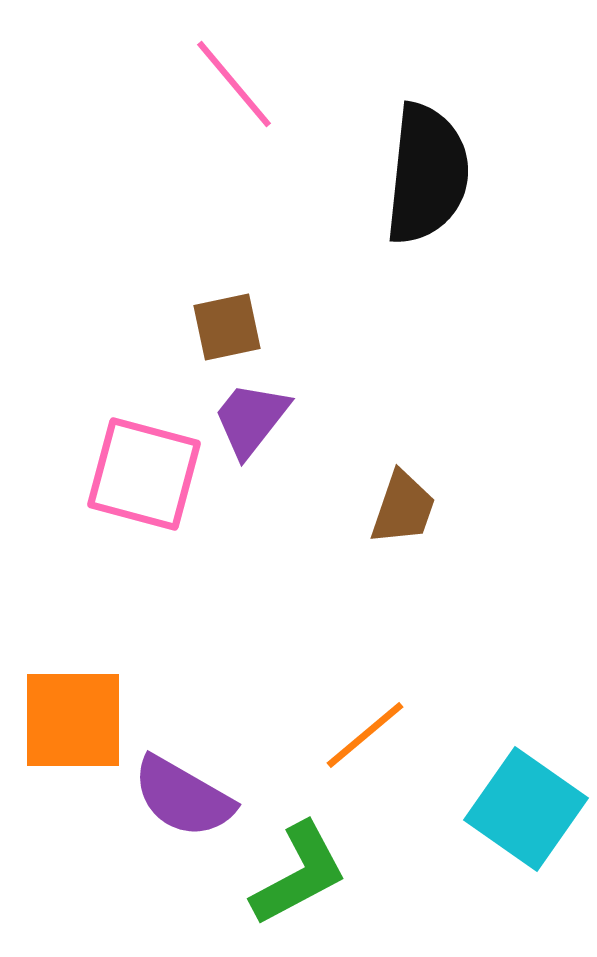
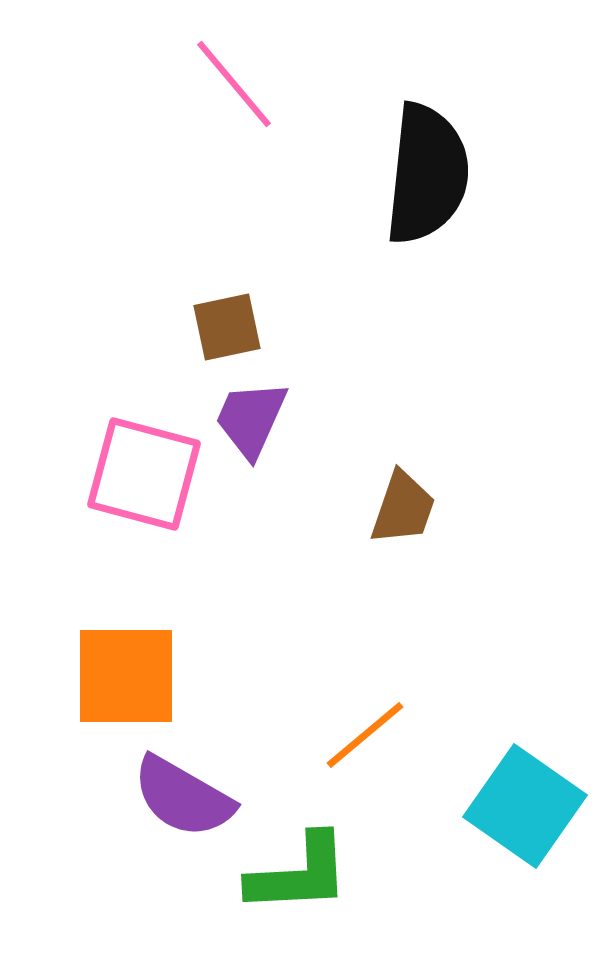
purple trapezoid: rotated 14 degrees counterclockwise
orange square: moved 53 px right, 44 px up
cyan square: moved 1 px left, 3 px up
green L-shape: rotated 25 degrees clockwise
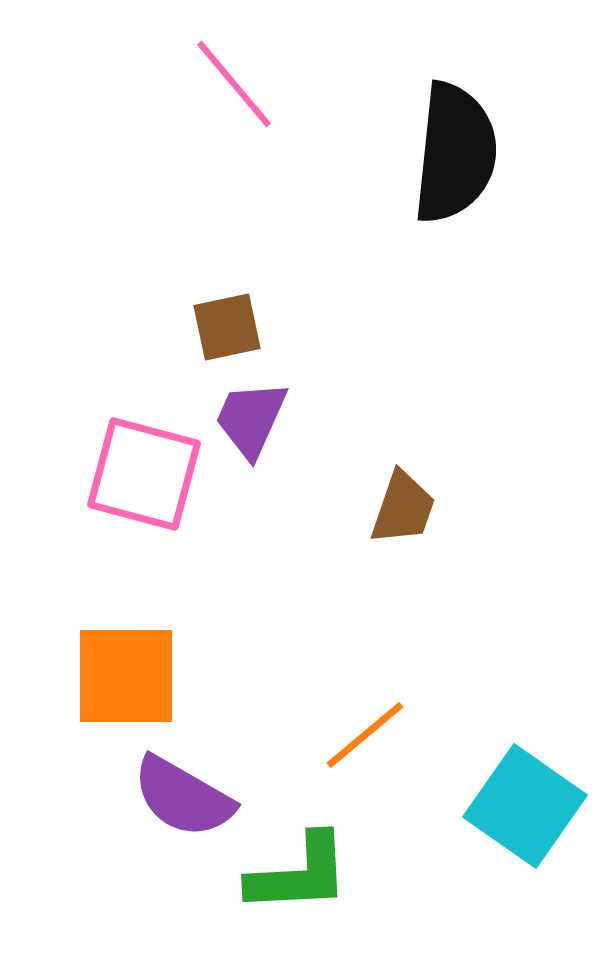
black semicircle: moved 28 px right, 21 px up
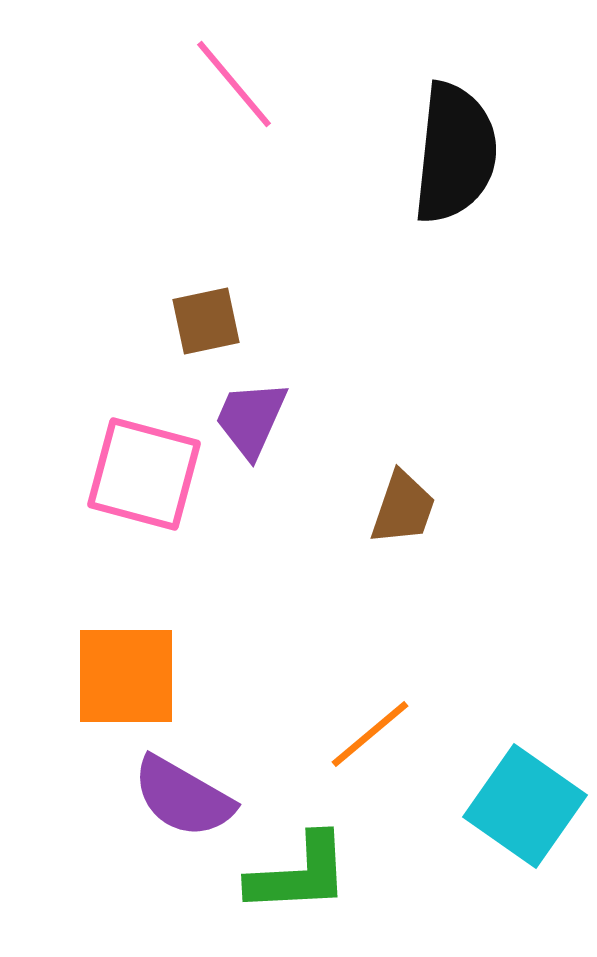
brown square: moved 21 px left, 6 px up
orange line: moved 5 px right, 1 px up
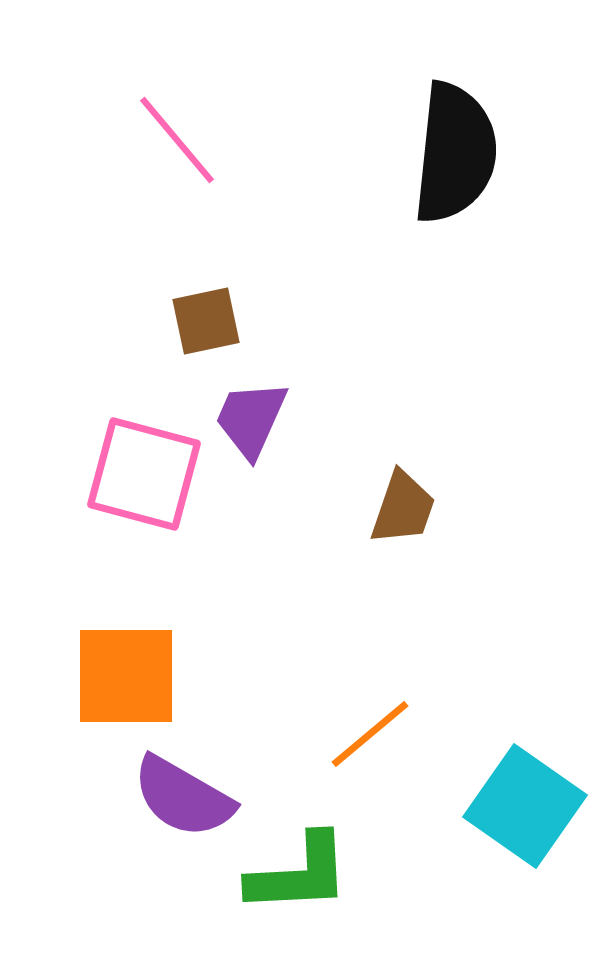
pink line: moved 57 px left, 56 px down
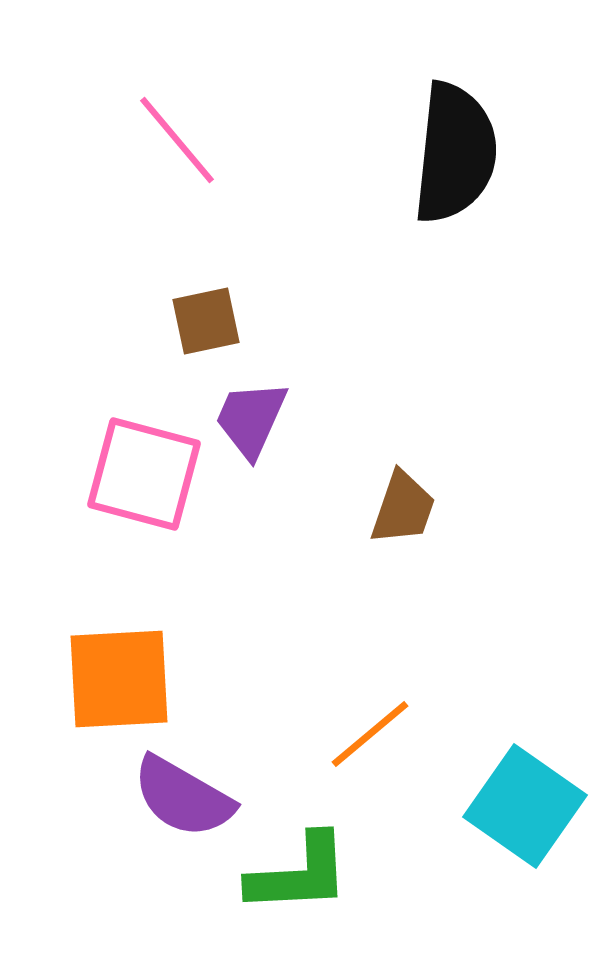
orange square: moved 7 px left, 3 px down; rotated 3 degrees counterclockwise
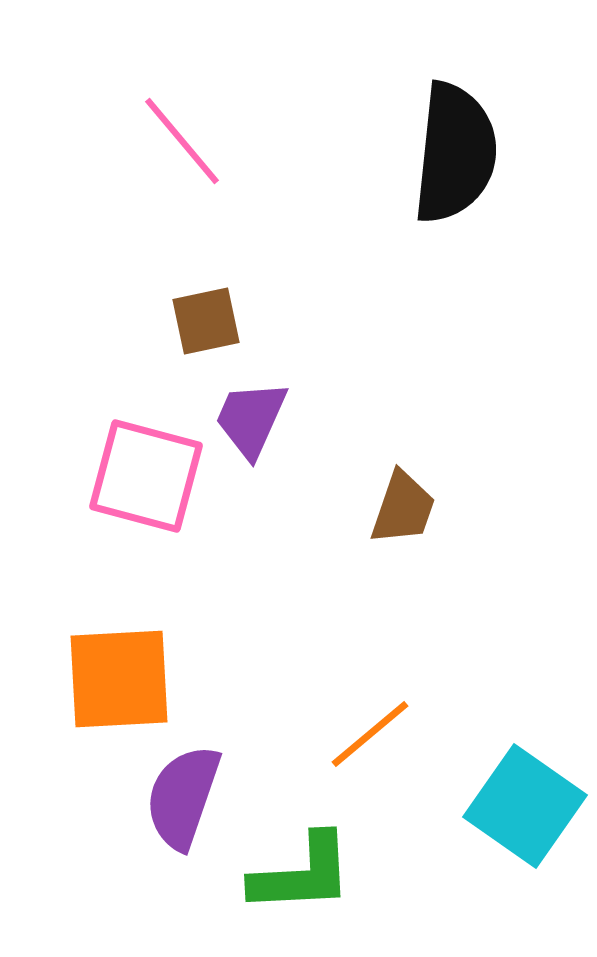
pink line: moved 5 px right, 1 px down
pink square: moved 2 px right, 2 px down
purple semicircle: rotated 79 degrees clockwise
green L-shape: moved 3 px right
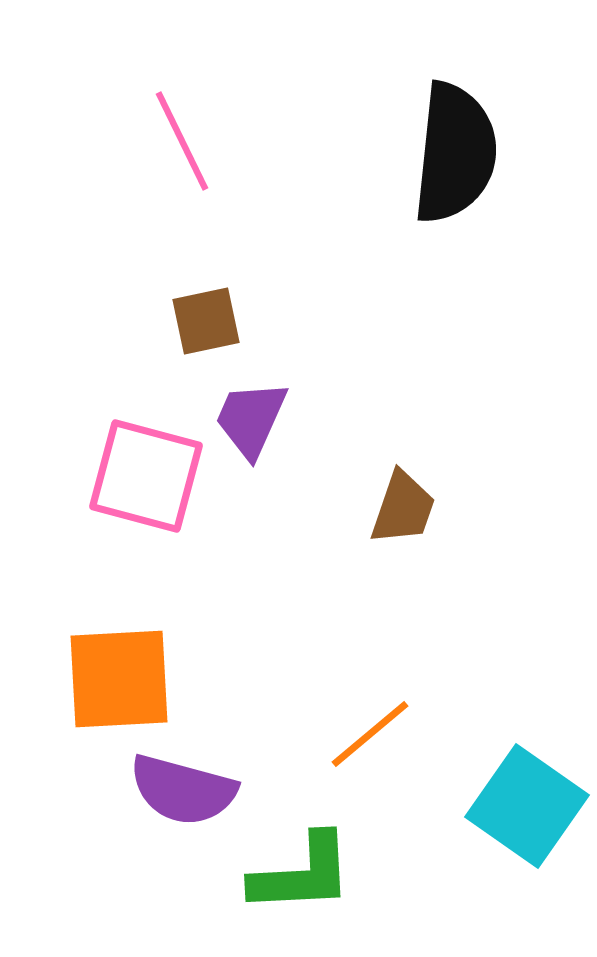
pink line: rotated 14 degrees clockwise
purple semicircle: moved 7 px up; rotated 94 degrees counterclockwise
cyan square: moved 2 px right
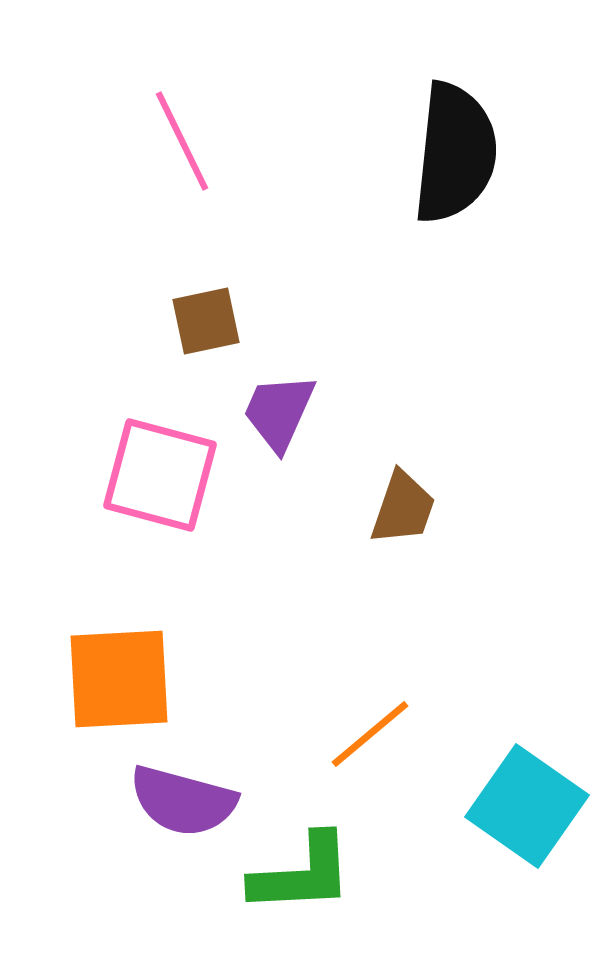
purple trapezoid: moved 28 px right, 7 px up
pink square: moved 14 px right, 1 px up
purple semicircle: moved 11 px down
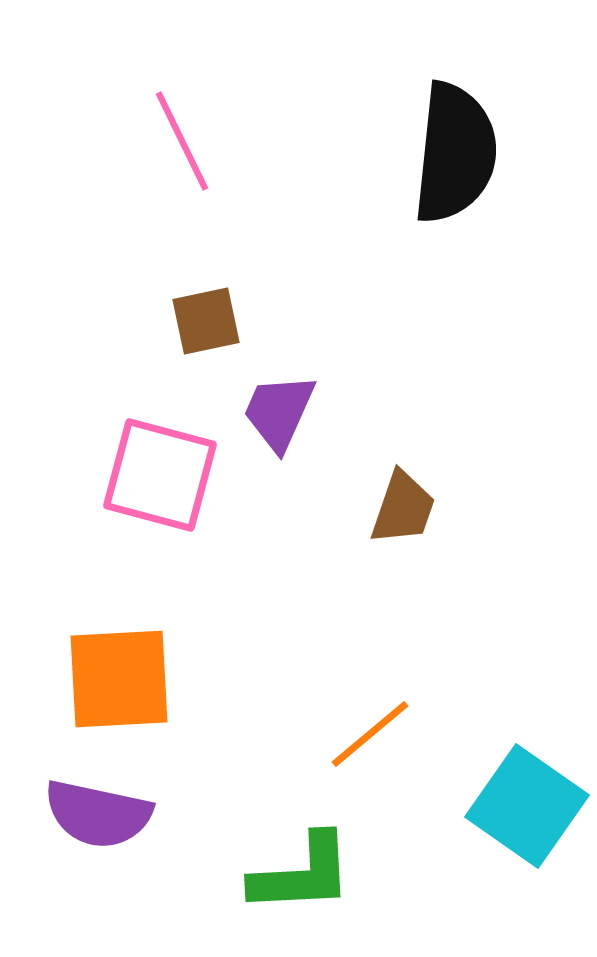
purple semicircle: moved 85 px left, 13 px down; rotated 3 degrees counterclockwise
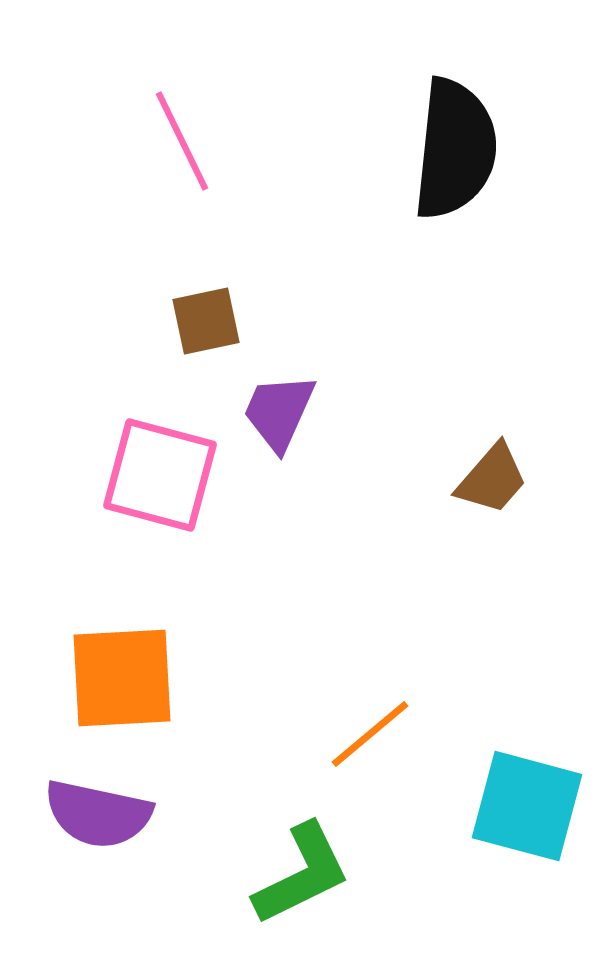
black semicircle: moved 4 px up
brown trapezoid: moved 89 px right, 29 px up; rotated 22 degrees clockwise
orange square: moved 3 px right, 1 px up
cyan square: rotated 20 degrees counterclockwise
green L-shape: rotated 23 degrees counterclockwise
